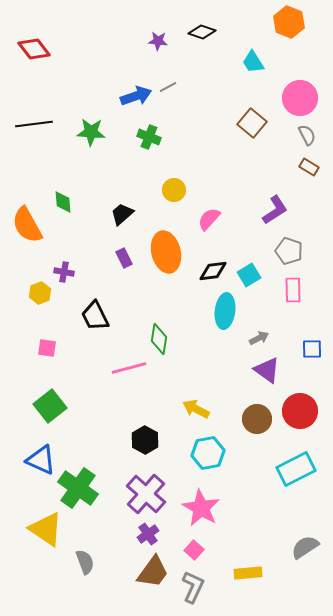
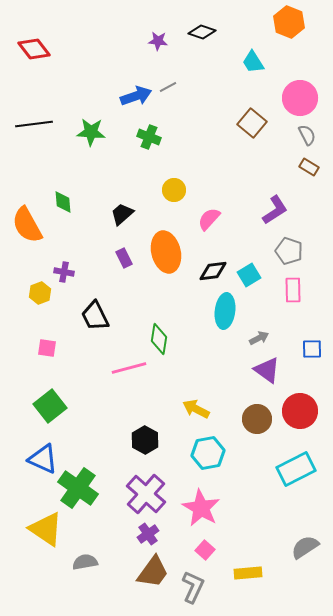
blue triangle at (41, 460): moved 2 px right, 1 px up
pink square at (194, 550): moved 11 px right
gray semicircle at (85, 562): rotated 80 degrees counterclockwise
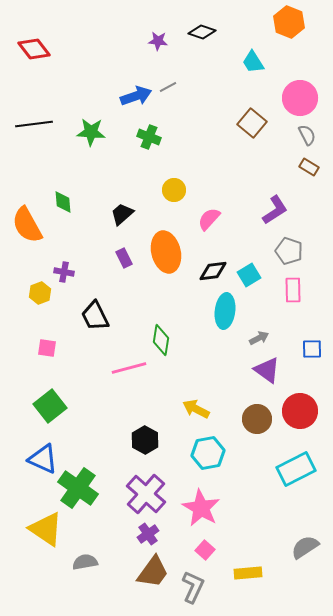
green diamond at (159, 339): moved 2 px right, 1 px down
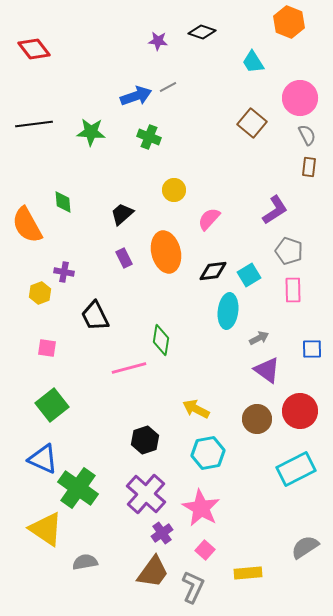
brown rectangle at (309, 167): rotated 66 degrees clockwise
cyan ellipse at (225, 311): moved 3 px right
green square at (50, 406): moved 2 px right, 1 px up
black hexagon at (145, 440): rotated 12 degrees clockwise
purple cross at (148, 534): moved 14 px right, 1 px up
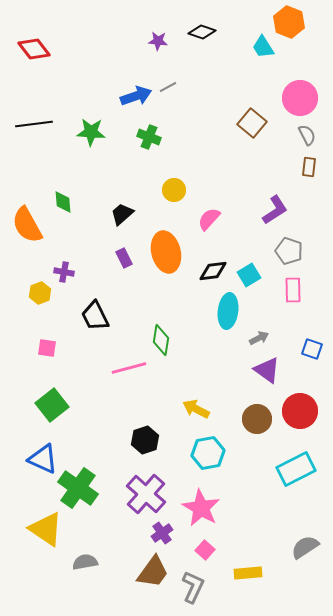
cyan trapezoid at (253, 62): moved 10 px right, 15 px up
blue square at (312, 349): rotated 20 degrees clockwise
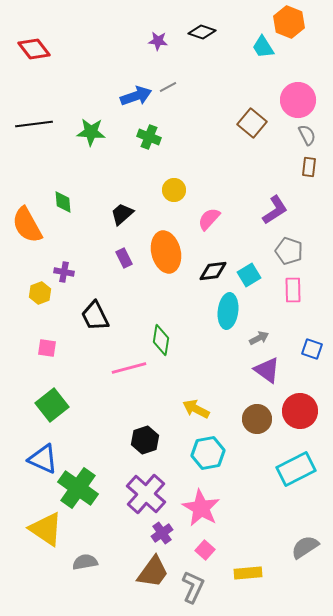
pink circle at (300, 98): moved 2 px left, 2 px down
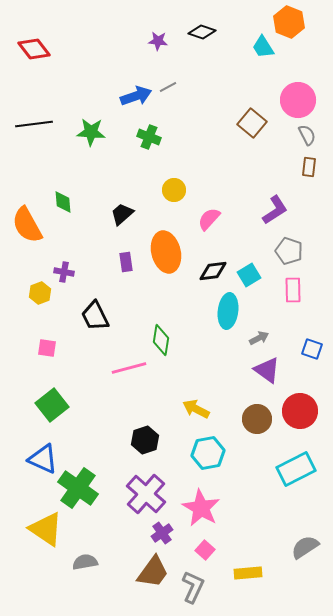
purple rectangle at (124, 258): moved 2 px right, 4 px down; rotated 18 degrees clockwise
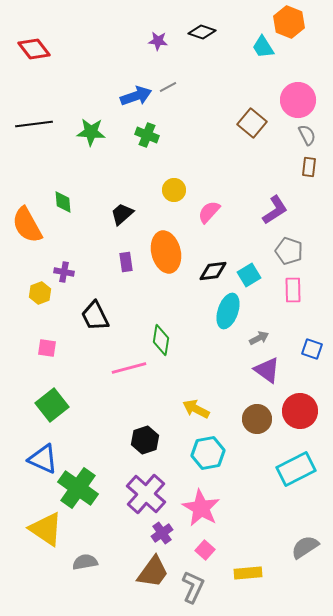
green cross at (149, 137): moved 2 px left, 2 px up
pink semicircle at (209, 219): moved 7 px up
cyan ellipse at (228, 311): rotated 12 degrees clockwise
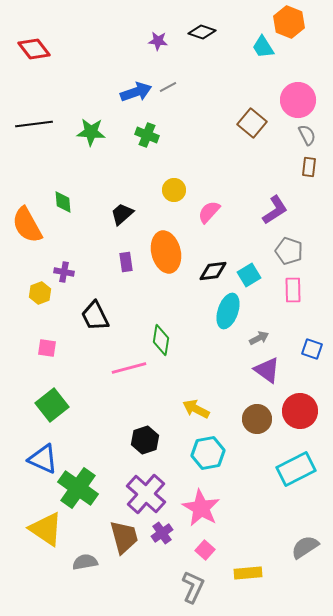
blue arrow at (136, 96): moved 4 px up
brown trapezoid at (153, 572): moved 29 px left, 35 px up; rotated 51 degrees counterclockwise
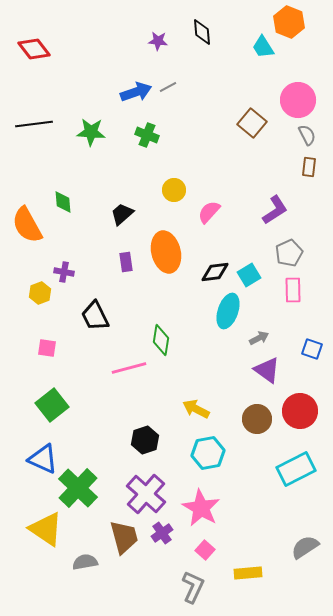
black diamond at (202, 32): rotated 68 degrees clockwise
gray pentagon at (289, 251): moved 2 px down; rotated 28 degrees clockwise
black diamond at (213, 271): moved 2 px right, 1 px down
green cross at (78, 488): rotated 9 degrees clockwise
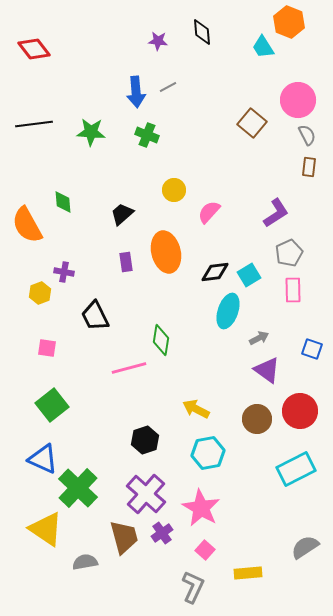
blue arrow at (136, 92): rotated 104 degrees clockwise
purple L-shape at (275, 210): moved 1 px right, 3 px down
